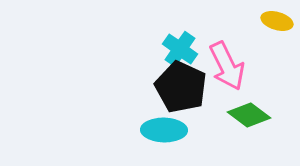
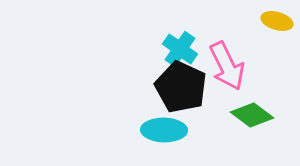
green diamond: moved 3 px right
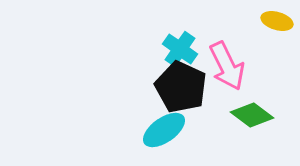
cyan ellipse: rotated 36 degrees counterclockwise
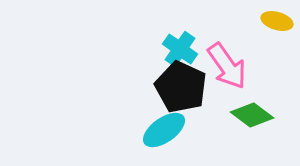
pink arrow: rotated 9 degrees counterclockwise
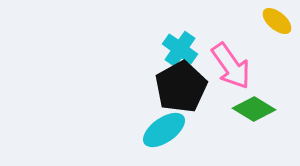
yellow ellipse: rotated 24 degrees clockwise
pink arrow: moved 4 px right
black pentagon: rotated 18 degrees clockwise
green diamond: moved 2 px right, 6 px up; rotated 6 degrees counterclockwise
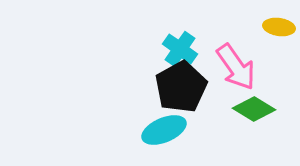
yellow ellipse: moved 2 px right, 6 px down; rotated 32 degrees counterclockwise
pink arrow: moved 5 px right, 1 px down
cyan ellipse: rotated 12 degrees clockwise
